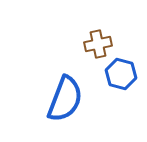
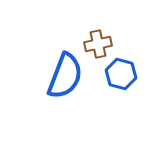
blue semicircle: moved 23 px up
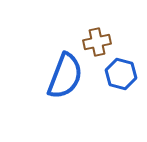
brown cross: moved 1 px left, 2 px up
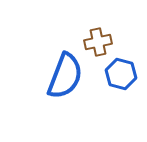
brown cross: moved 1 px right
